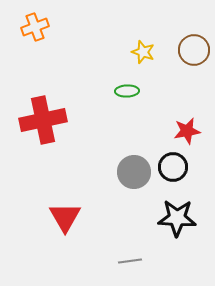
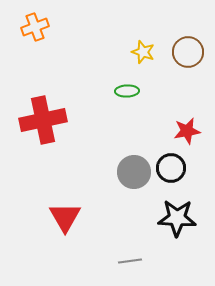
brown circle: moved 6 px left, 2 px down
black circle: moved 2 px left, 1 px down
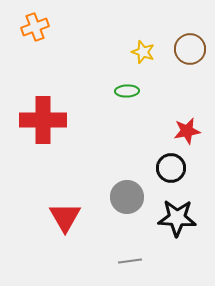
brown circle: moved 2 px right, 3 px up
red cross: rotated 12 degrees clockwise
gray circle: moved 7 px left, 25 px down
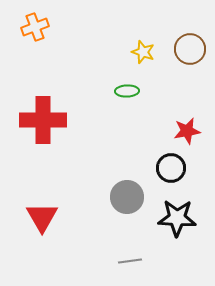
red triangle: moved 23 px left
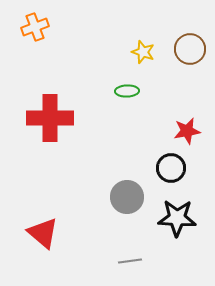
red cross: moved 7 px right, 2 px up
red triangle: moved 1 px right, 16 px down; rotated 20 degrees counterclockwise
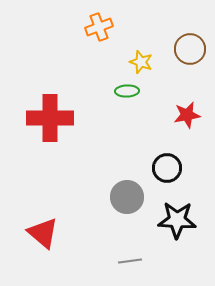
orange cross: moved 64 px right
yellow star: moved 2 px left, 10 px down
red star: moved 16 px up
black circle: moved 4 px left
black star: moved 2 px down
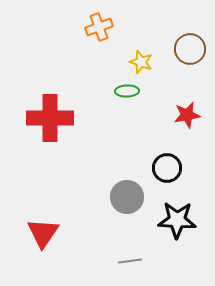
red triangle: rotated 24 degrees clockwise
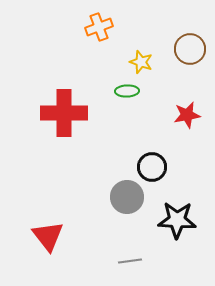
red cross: moved 14 px right, 5 px up
black circle: moved 15 px left, 1 px up
red triangle: moved 5 px right, 3 px down; rotated 12 degrees counterclockwise
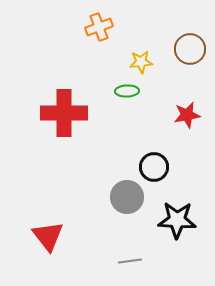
yellow star: rotated 25 degrees counterclockwise
black circle: moved 2 px right
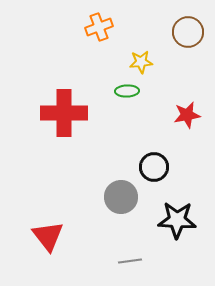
brown circle: moved 2 px left, 17 px up
gray circle: moved 6 px left
